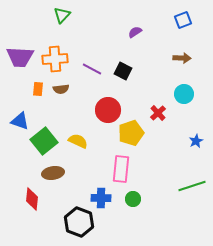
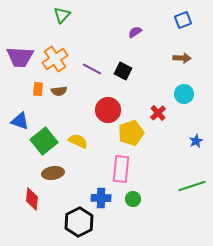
orange cross: rotated 30 degrees counterclockwise
brown semicircle: moved 2 px left, 2 px down
black hexagon: rotated 12 degrees clockwise
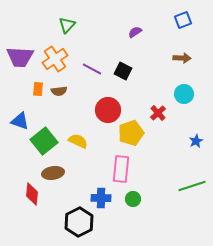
green triangle: moved 5 px right, 10 px down
red diamond: moved 5 px up
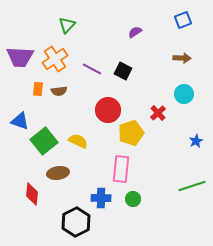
brown ellipse: moved 5 px right
black hexagon: moved 3 px left
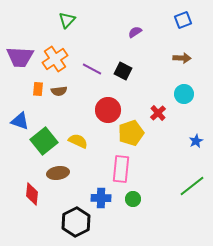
green triangle: moved 5 px up
green line: rotated 20 degrees counterclockwise
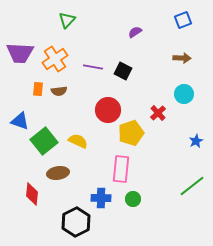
purple trapezoid: moved 4 px up
purple line: moved 1 px right, 2 px up; rotated 18 degrees counterclockwise
